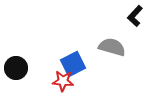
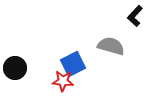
gray semicircle: moved 1 px left, 1 px up
black circle: moved 1 px left
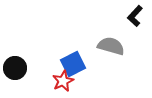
red star: rotated 30 degrees counterclockwise
